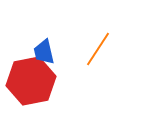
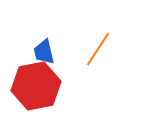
red hexagon: moved 5 px right, 5 px down
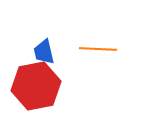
orange line: rotated 60 degrees clockwise
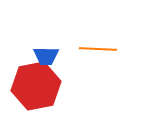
blue trapezoid: moved 2 px right, 4 px down; rotated 76 degrees counterclockwise
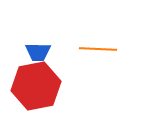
blue trapezoid: moved 8 px left, 4 px up
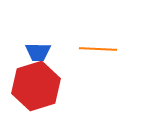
red hexagon: rotated 6 degrees counterclockwise
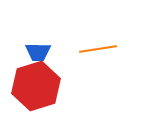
orange line: rotated 12 degrees counterclockwise
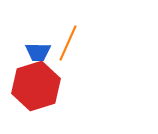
orange line: moved 30 px left, 6 px up; rotated 57 degrees counterclockwise
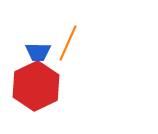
red hexagon: rotated 9 degrees counterclockwise
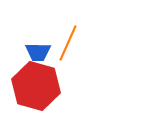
red hexagon: rotated 18 degrees counterclockwise
